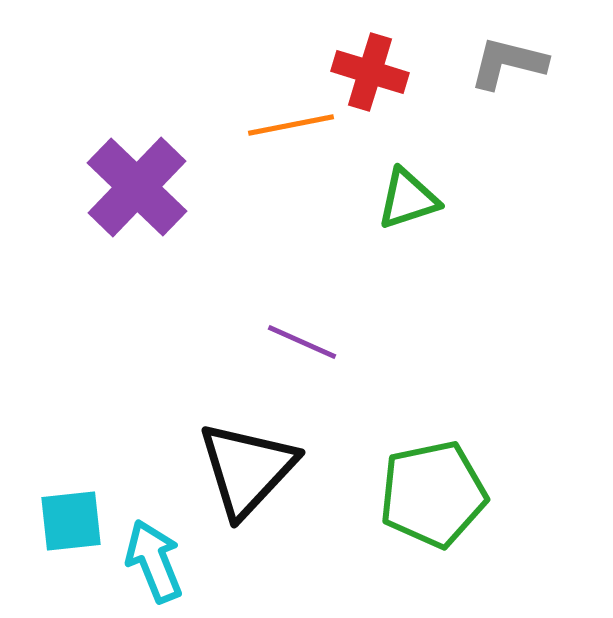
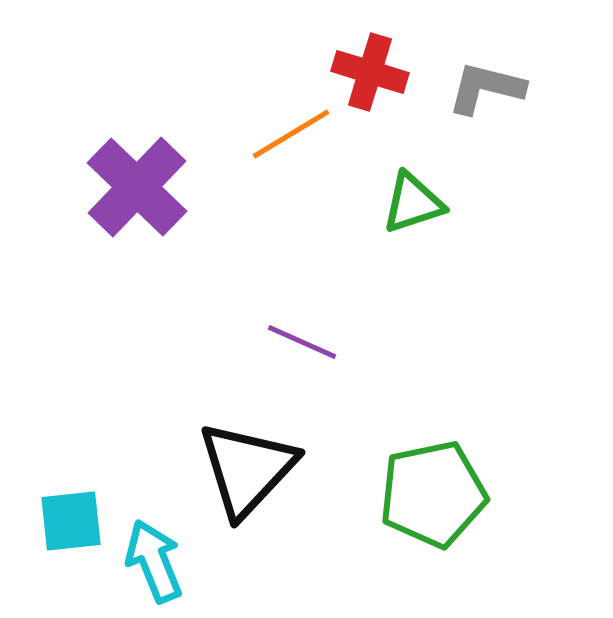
gray L-shape: moved 22 px left, 25 px down
orange line: moved 9 px down; rotated 20 degrees counterclockwise
green triangle: moved 5 px right, 4 px down
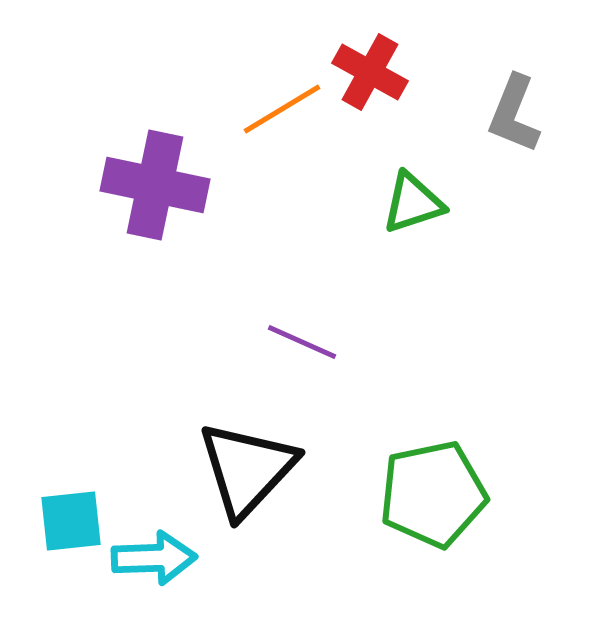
red cross: rotated 12 degrees clockwise
gray L-shape: moved 28 px right, 26 px down; rotated 82 degrees counterclockwise
orange line: moved 9 px left, 25 px up
purple cross: moved 18 px right, 2 px up; rotated 32 degrees counterclockwise
cyan arrow: moved 3 px up; rotated 110 degrees clockwise
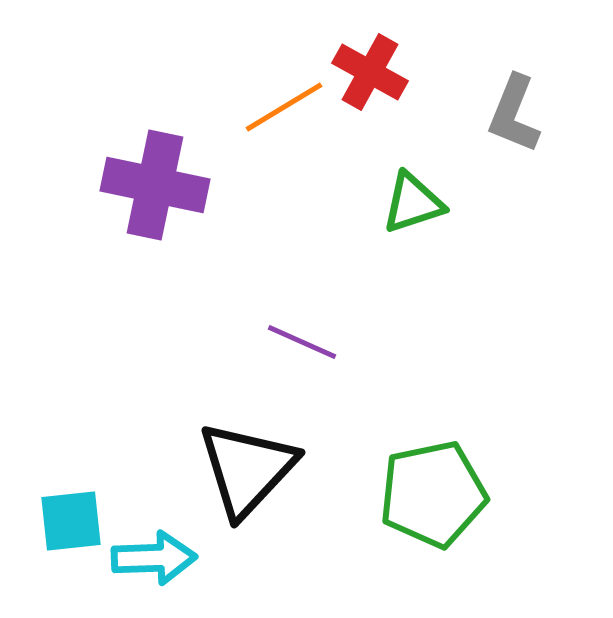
orange line: moved 2 px right, 2 px up
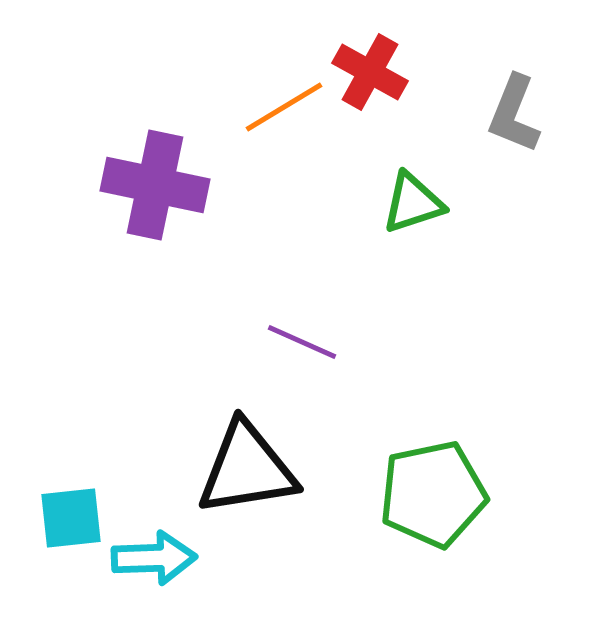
black triangle: rotated 38 degrees clockwise
cyan square: moved 3 px up
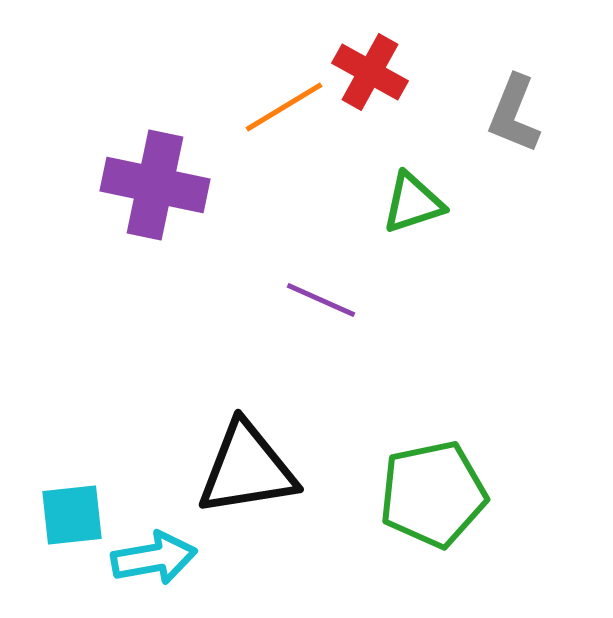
purple line: moved 19 px right, 42 px up
cyan square: moved 1 px right, 3 px up
cyan arrow: rotated 8 degrees counterclockwise
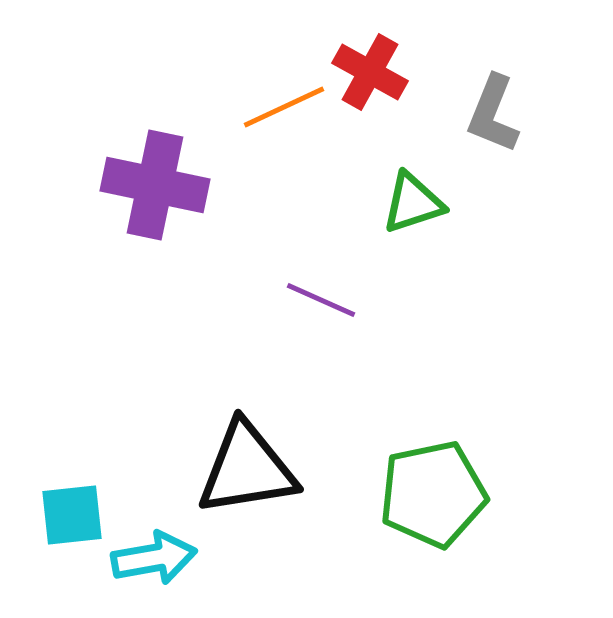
orange line: rotated 6 degrees clockwise
gray L-shape: moved 21 px left
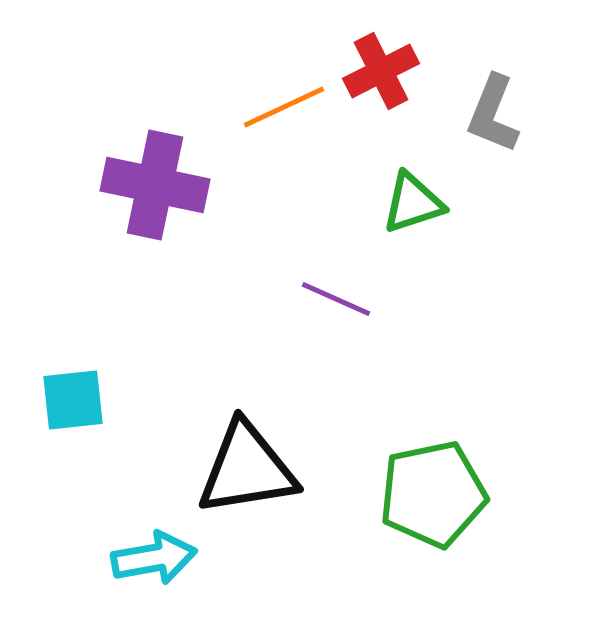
red cross: moved 11 px right, 1 px up; rotated 34 degrees clockwise
purple line: moved 15 px right, 1 px up
cyan square: moved 1 px right, 115 px up
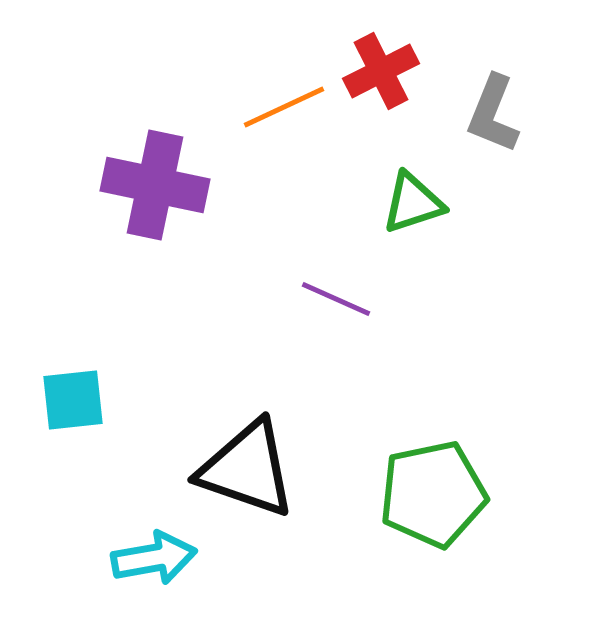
black triangle: rotated 28 degrees clockwise
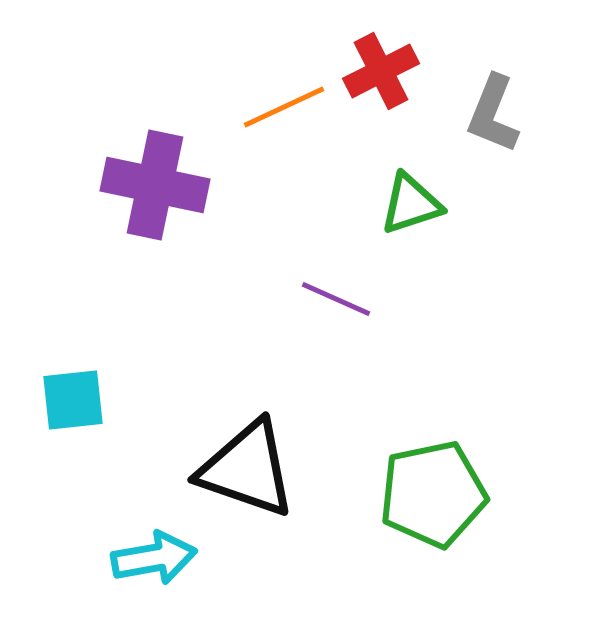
green triangle: moved 2 px left, 1 px down
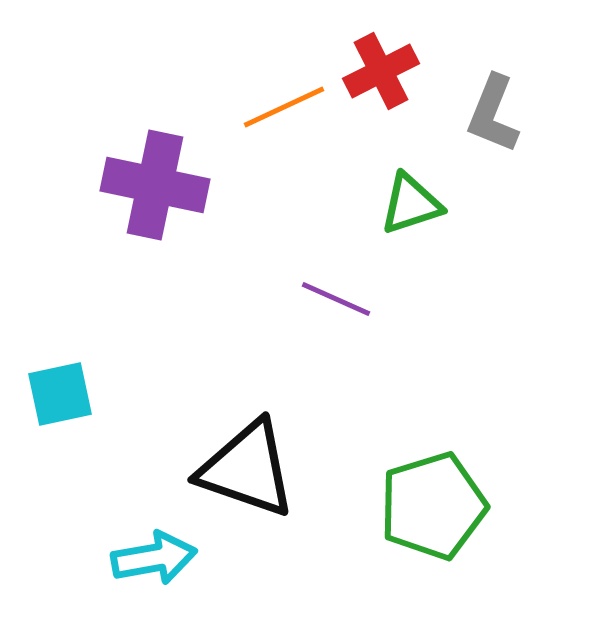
cyan square: moved 13 px left, 6 px up; rotated 6 degrees counterclockwise
green pentagon: moved 12 px down; rotated 5 degrees counterclockwise
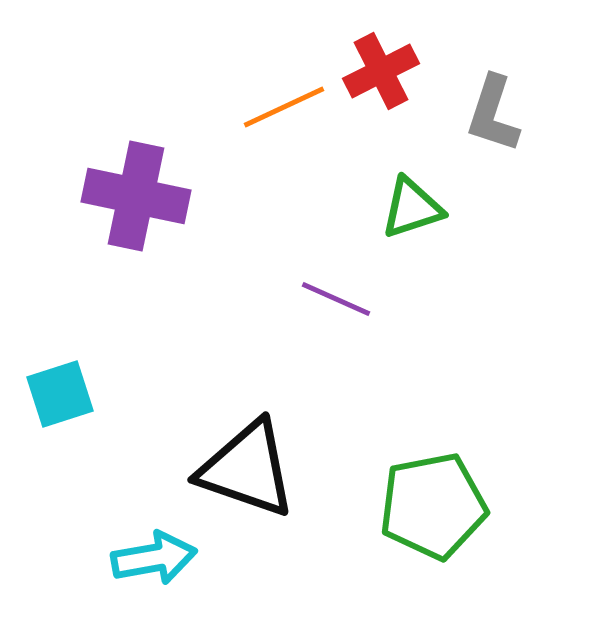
gray L-shape: rotated 4 degrees counterclockwise
purple cross: moved 19 px left, 11 px down
green triangle: moved 1 px right, 4 px down
cyan square: rotated 6 degrees counterclockwise
green pentagon: rotated 6 degrees clockwise
